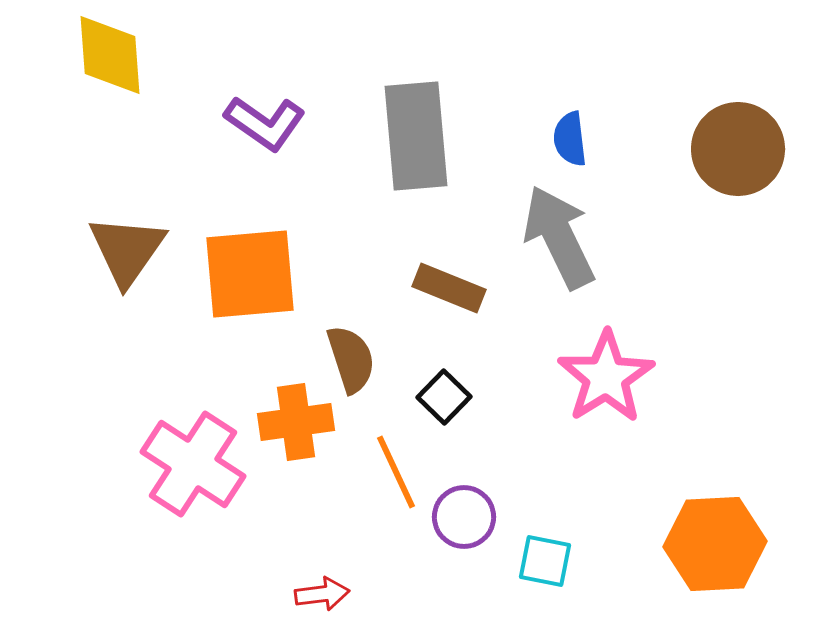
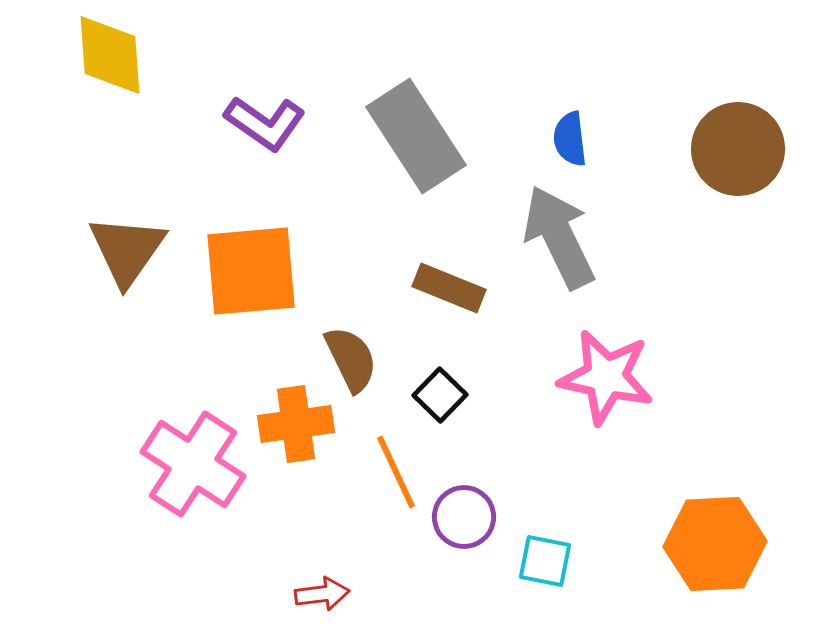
gray rectangle: rotated 28 degrees counterclockwise
orange square: moved 1 px right, 3 px up
brown semicircle: rotated 8 degrees counterclockwise
pink star: rotated 28 degrees counterclockwise
black square: moved 4 px left, 2 px up
orange cross: moved 2 px down
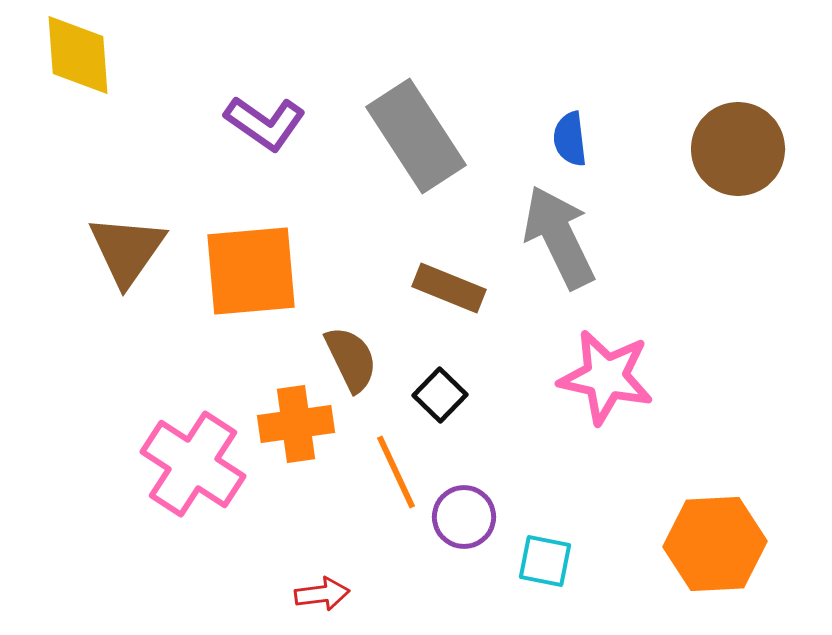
yellow diamond: moved 32 px left
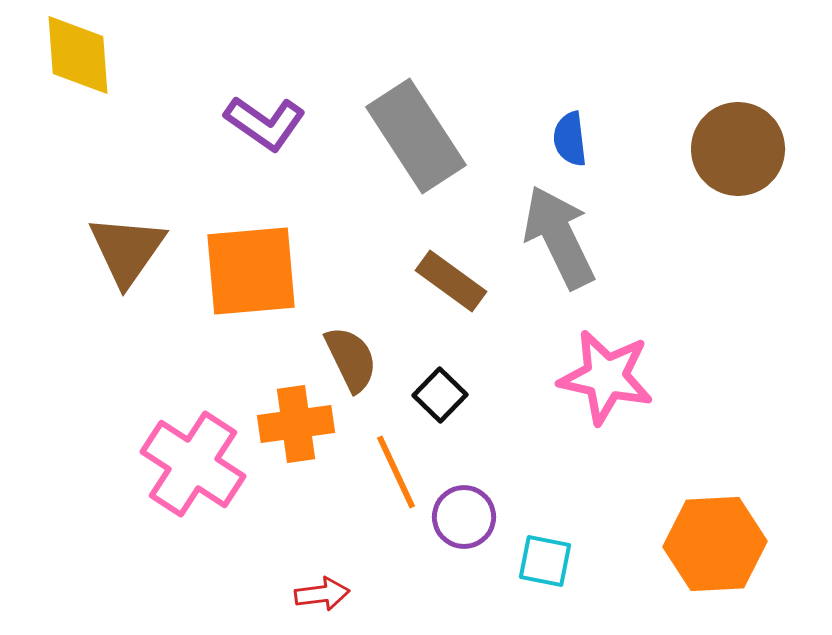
brown rectangle: moved 2 px right, 7 px up; rotated 14 degrees clockwise
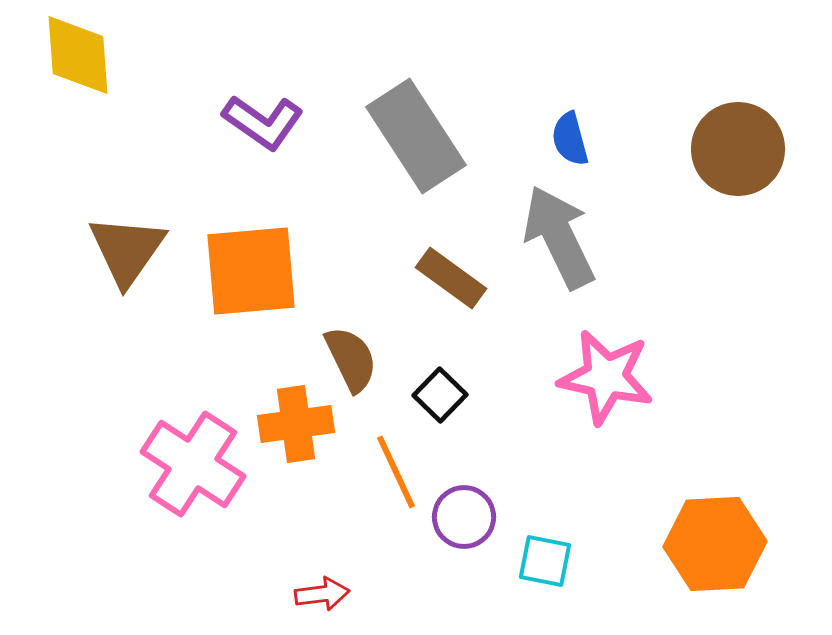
purple L-shape: moved 2 px left, 1 px up
blue semicircle: rotated 8 degrees counterclockwise
brown rectangle: moved 3 px up
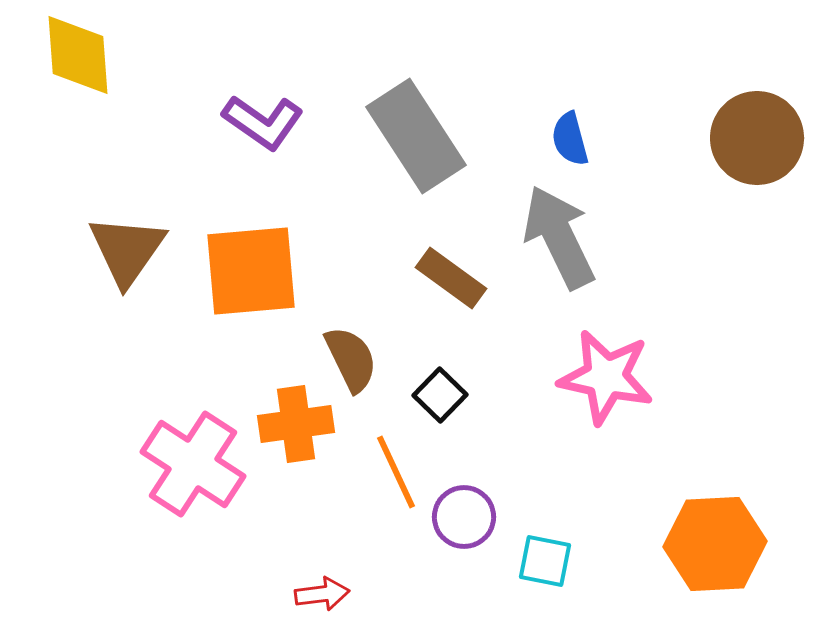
brown circle: moved 19 px right, 11 px up
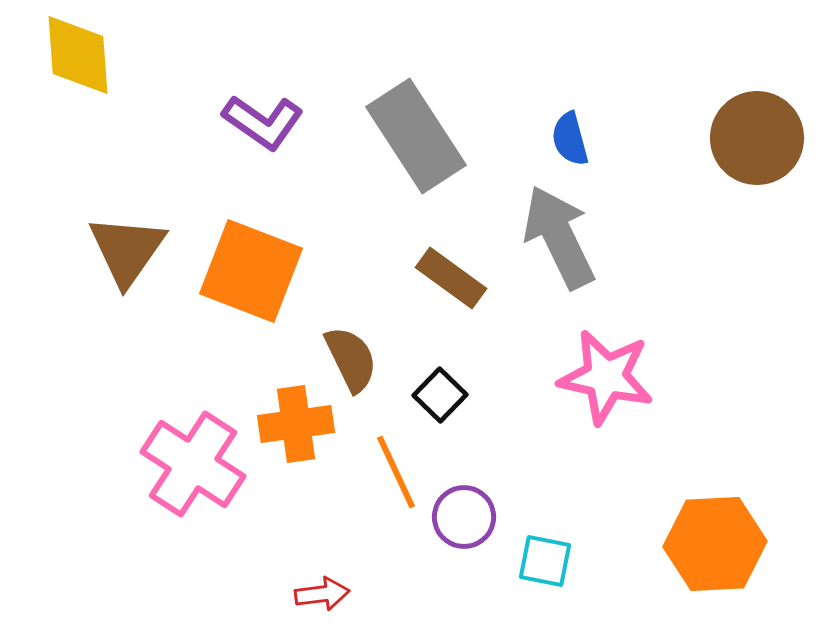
orange square: rotated 26 degrees clockwise
